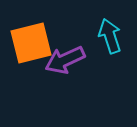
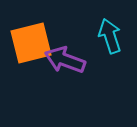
purple arrow: rotated 45 degrees clockwise
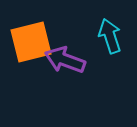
orange square: moved 1 px up
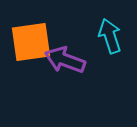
orange square: rotated 6 degrees clockwise
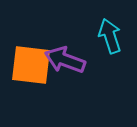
orange square: moved 23 px down; rotated 15 degrees clockwise
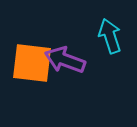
orange square: moved 1 px right, 2 px up
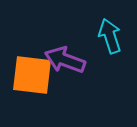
orange square: moved 12 px down
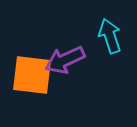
purple arrow: rotated 45 degrees counterclockwise
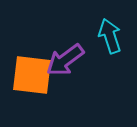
purple arrow: rotated 12 degrees counterclockwise
